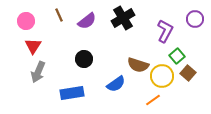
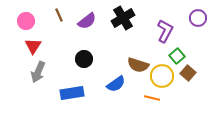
purple circle: moved 3 px right, 1 px up
orange line: moved 1 px left, 2 px up; rotated 49 degrees clockwise
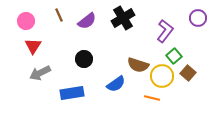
purple L-shape: rotated 10 degrees clockwise
green square: moved 3 px left
gray arrow: moved 2 px right, 1 px down; rotated 40 degrees clockwise
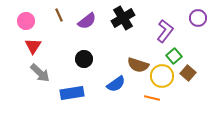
gray arrow: rotated 110 degrees counterclockwise
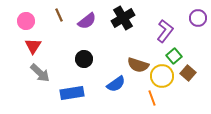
orange line: rotated 56 degrees clockwise
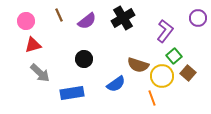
red triangle: moved 1 px up; rotated 42 degrees clockwise
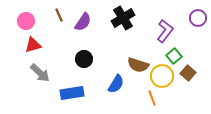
purple semicircle: moved 4 px left, 1 px down; rotated 18 degrees counterclockwise
blue semicircle: rotated 24 degrees counterclockwise
